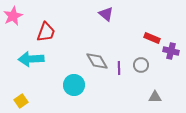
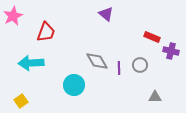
red rectangle: moved 1 px up
cyan arrow: moved 4 px down
gray circle: moved 1 px left
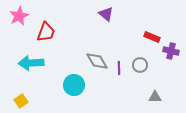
pink star: moved 6 px right
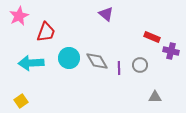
cyan circle: moved 5 px left, 27 px up
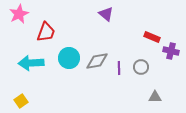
pink star: moved 2 px up
gray diamond: rotated 70 degrees counterclockwise
gray circle: moved 1 px right, 2 px down
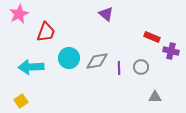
cyan arrow: moved 4 px down
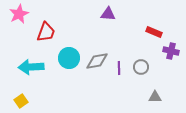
purple triangle: moved 2 px right; rotated 35 degrees counterclockwise
red rectangle: moved 2 px right, 5 px up
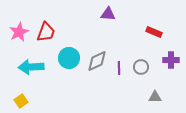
pink star: moved 18 px down
purple cross: moved 9 px down; rotated 14 degrees counterclockwise
gray diamond: rotated 15 degrees counterclockwise
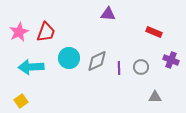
purple cross: rotated 21 degrees clockwise
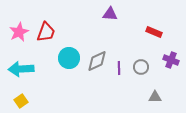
purple triangle: moved 2 px right
cyan arrow: moved 10 px left, 2 px down
